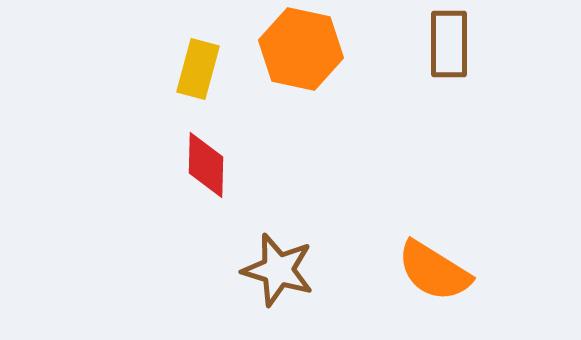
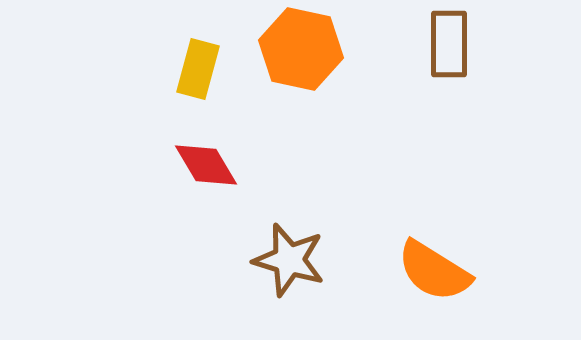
red diamond: rotated 32 degrees counterclockwise
brown star: moved 11 px right, 10 px up
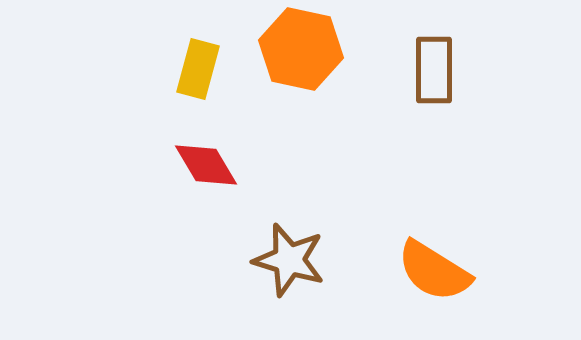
brown rectangle: moved 15 px left, 26 px down
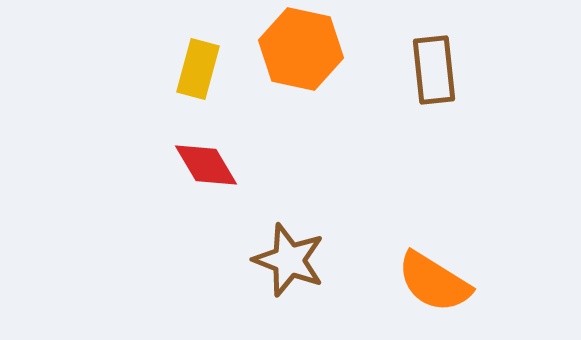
brown rectangle: rotated 6 degrees counterclockwise
brown star: rotated 4 degrees clockwise
orange semicircle: moved 11 px down
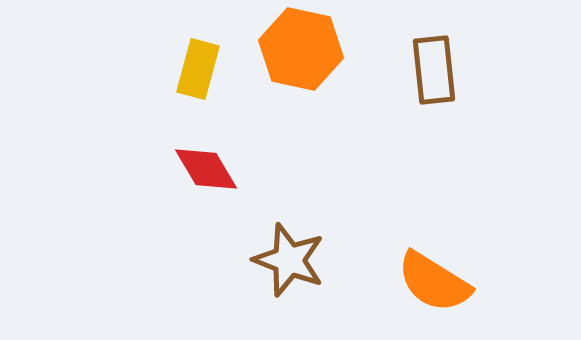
red diamond: moved 4 px down
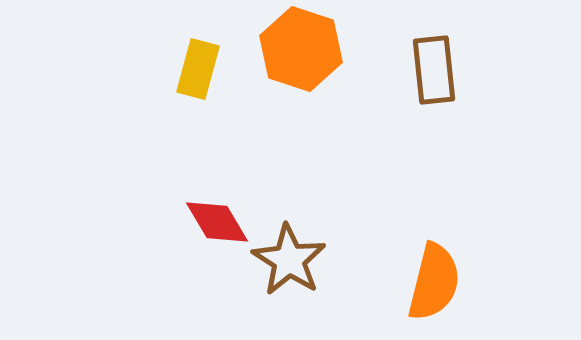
orange hexagon: rotated 6 degrees clockwise
red diamond: moved 11 px right, 53 px down
brown star: rotated 12 degrees clockwise
orange semicircle: rotated 108 degrees counterclockwise
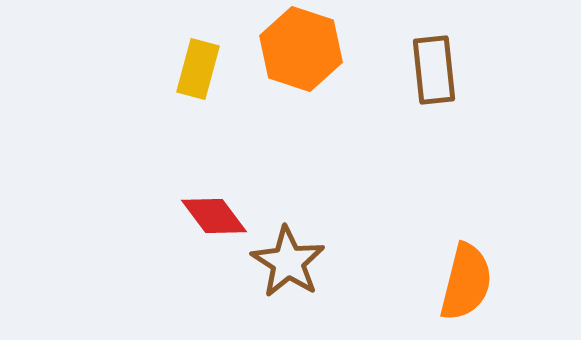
red diamond: moved 3 px left, 6 px up; rotated 6 degrees counterclockwise
brown star: moved 1 px left, 2 px down
orange semicircle: moved 32 px right
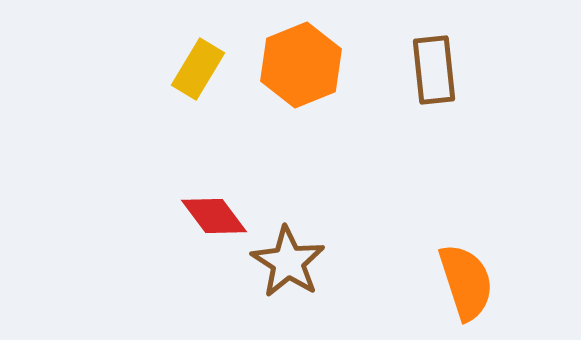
orange hexagon: moved 16 px down; rotated 20 degrees clockwise
yellow rectangle: rotated 16 degrees clockwise
orange semicircle: rotated 32 degrees counterclockwise
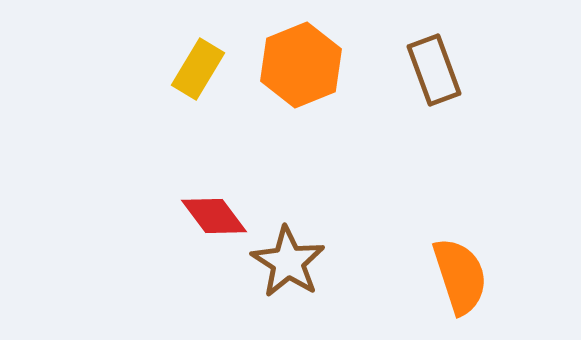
brown rectangle: rotated 14 degrees counterclockwise
orange semicircle: moved 6 px left, 6 px up
